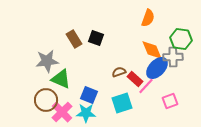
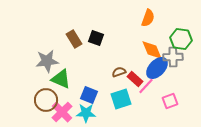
cyan square: moved 1 px left, 4 px up
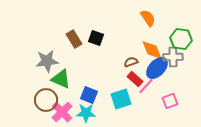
orange semicircle: rotated 54 degrees counterclockwise
brown semicircle: moved 12 px right, 10 px up
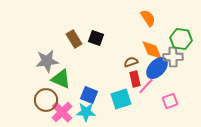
red rectangle: rotated 35 degrees clockwise
cyan star: moved 1 px up
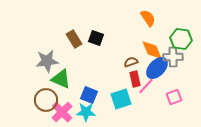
pink square: moved 4 px right, 4 px up
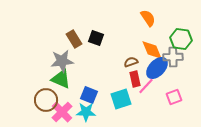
gray star: moved 15 px right
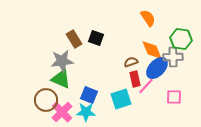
pink square: rotated 21 degrees clockwise
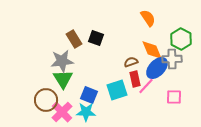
green hexagon: rotated 20 degrees clockwise
gray cross: moved 1 px left, 2 px down
green triangle: moved 2 px right; rotated 35 degrees clockwise
cyan square: moved 4 px left, 9 px up
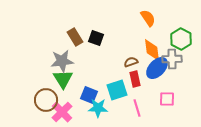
brown rectangle: moved 1 px right, 2 px up
orange diamond: rotated 15 degrees clockwise
pink line: moved 9 px left, 22 px down; rotated 60 degrees counterclockwise
pink square: moved 7 px left, 2 px down
cyan star: moved 12 px right, 4 px up
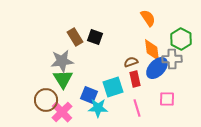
black square: moved 1 px left, 1 px up
cyan square: moved 4 px left, 3 px up
